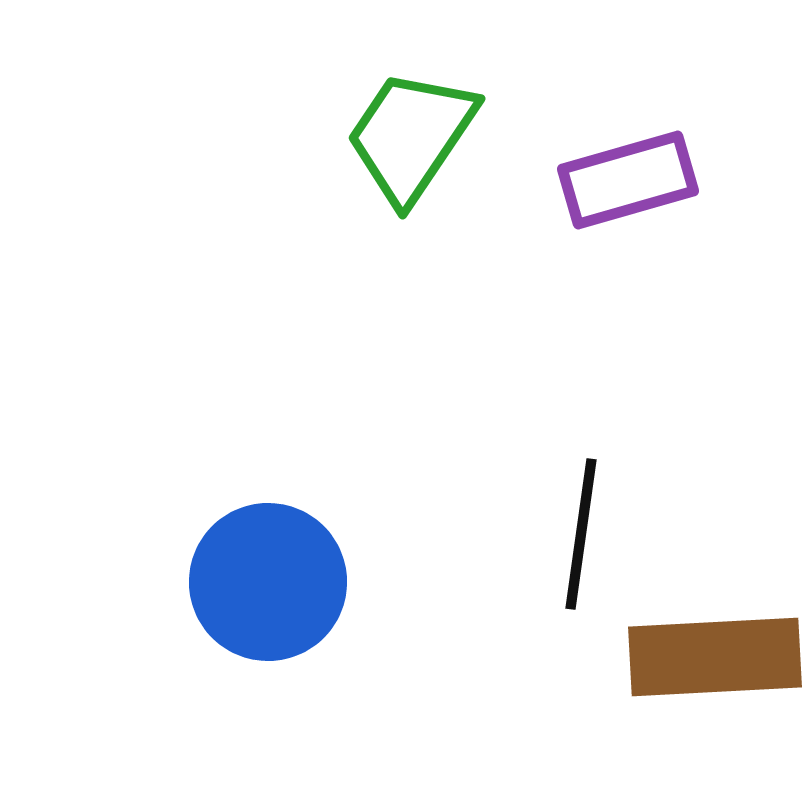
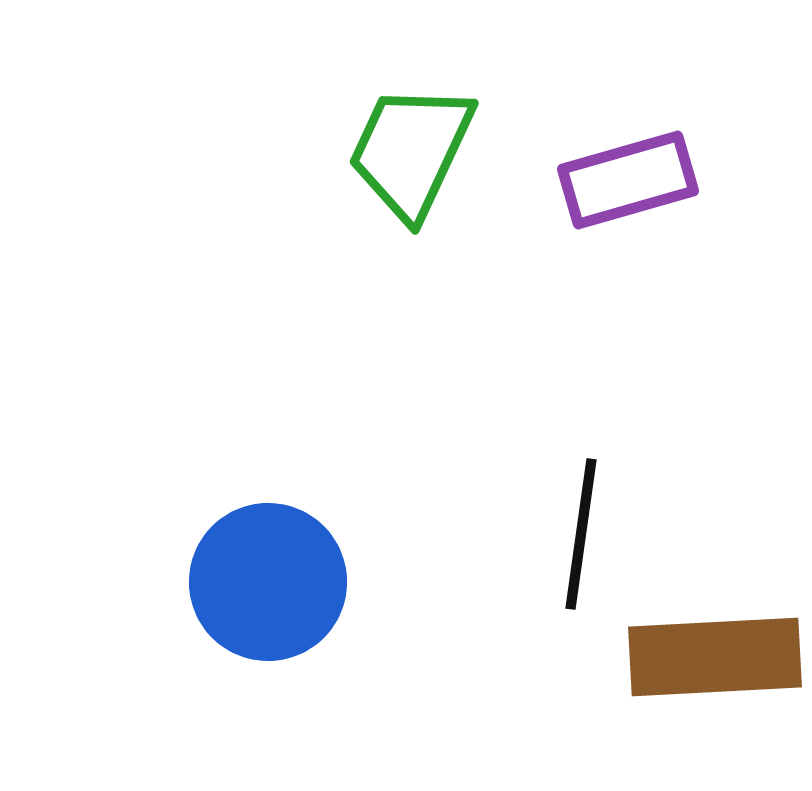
green trapezoid: moved 15 px down; rotated 9 degrees counterclockwise
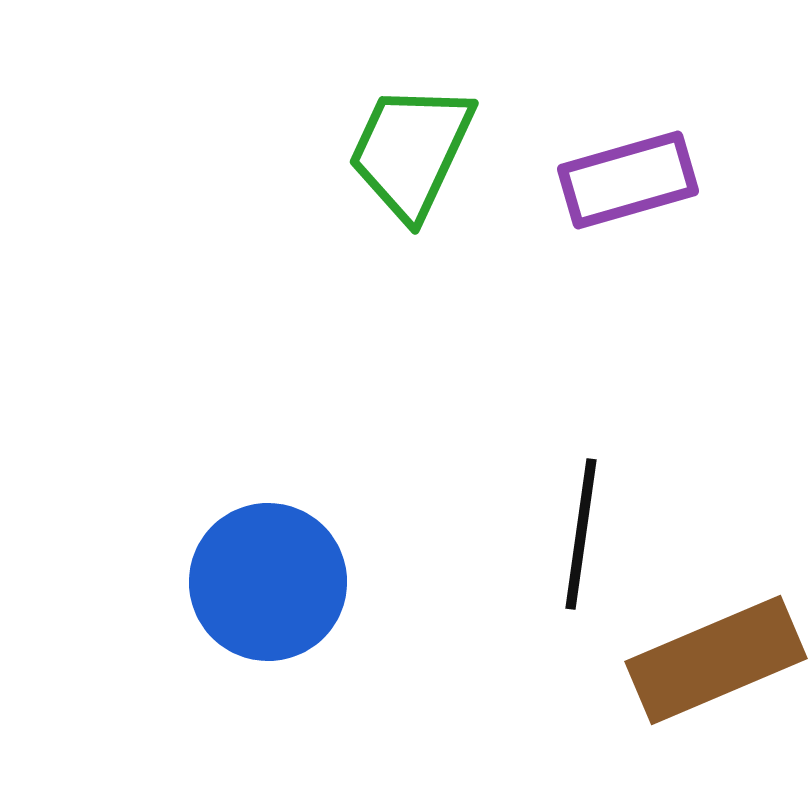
brown rectangle: moved 1 px right, 3 px down; rotated 20 degrees counterclockwise
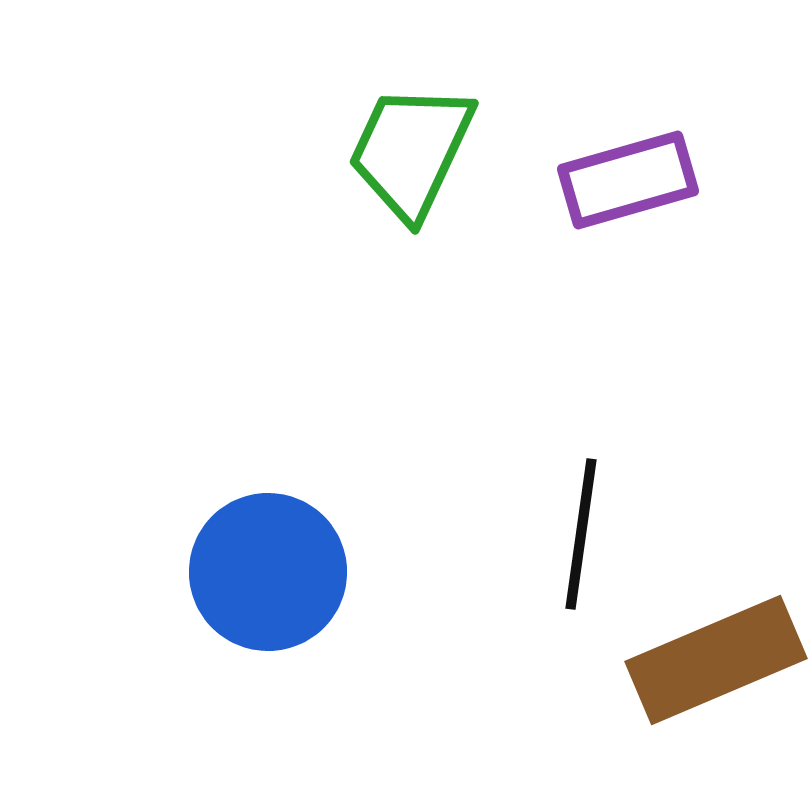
blue circle: moved 10 px up
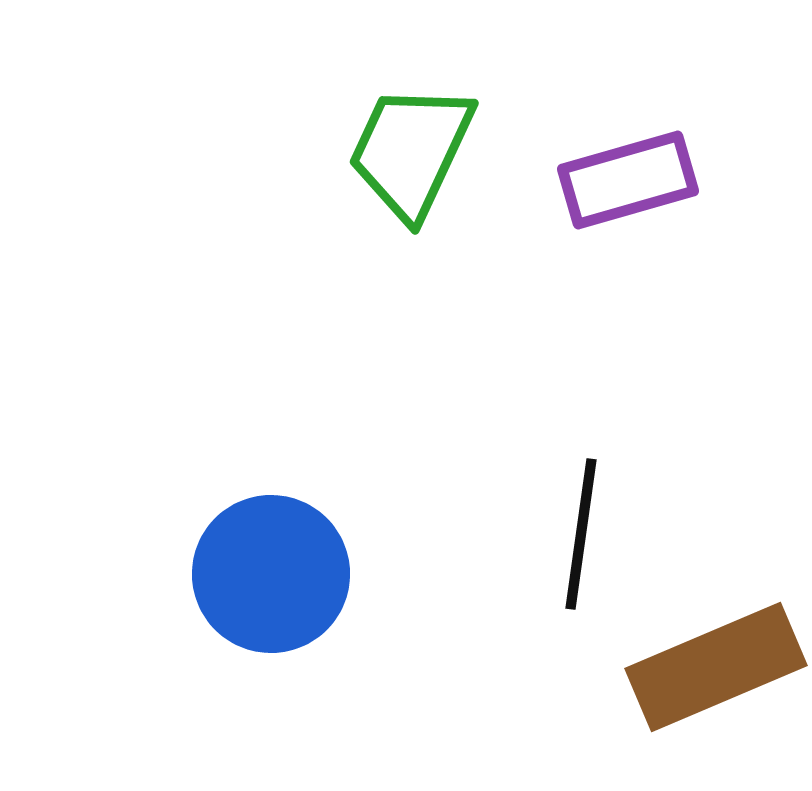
blue circle: moved 3 px right, 2 px down
brown rectangle: moved 7 px down
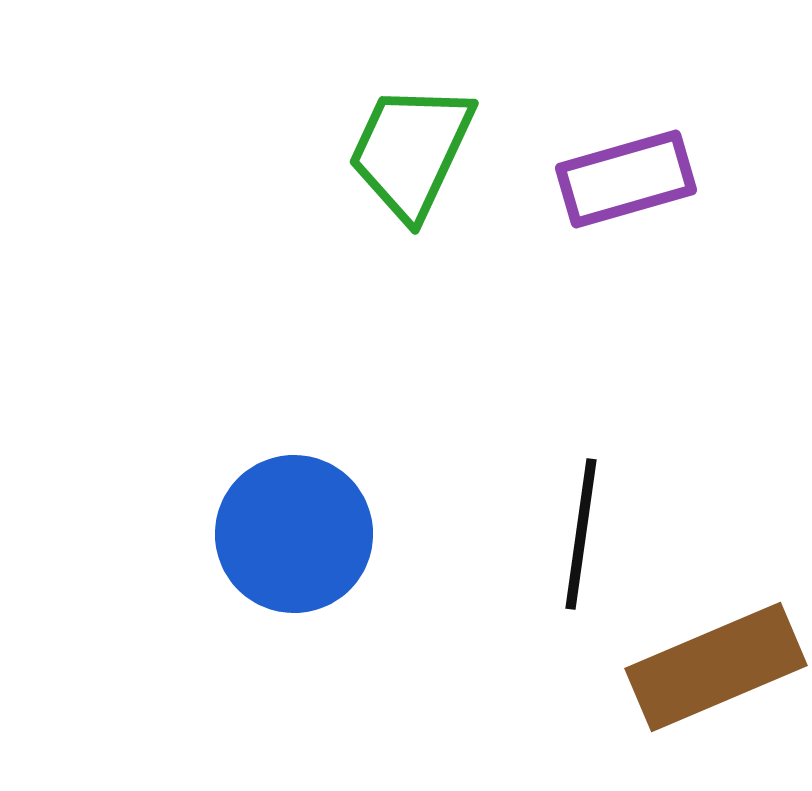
purple rectangle: moved 2 px left, 1 px up
blue circle: moved 23 px right, 40 px up
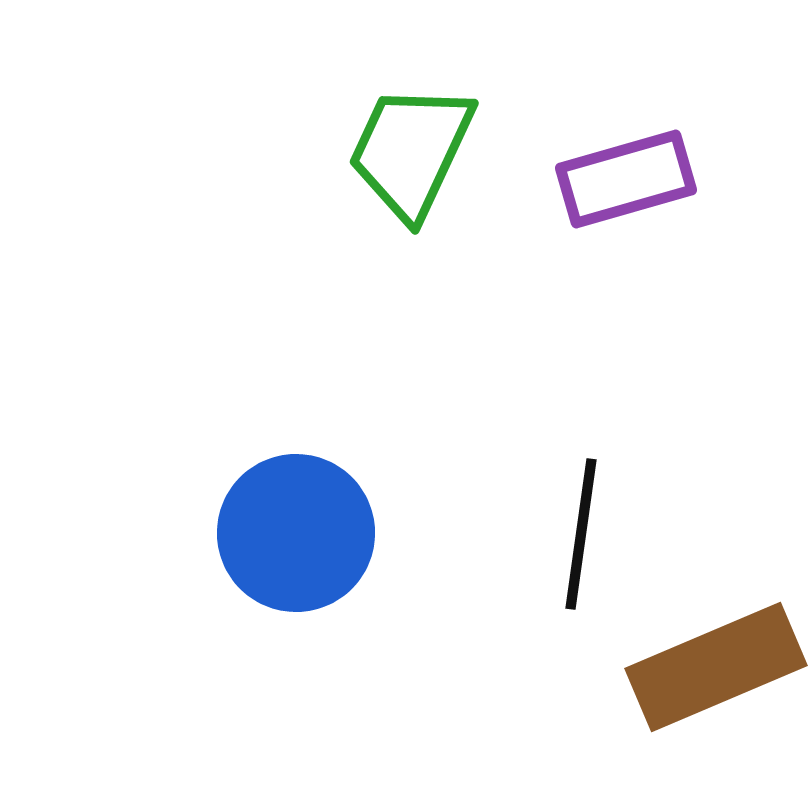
blue circle: moved 2 px right, 1 px up
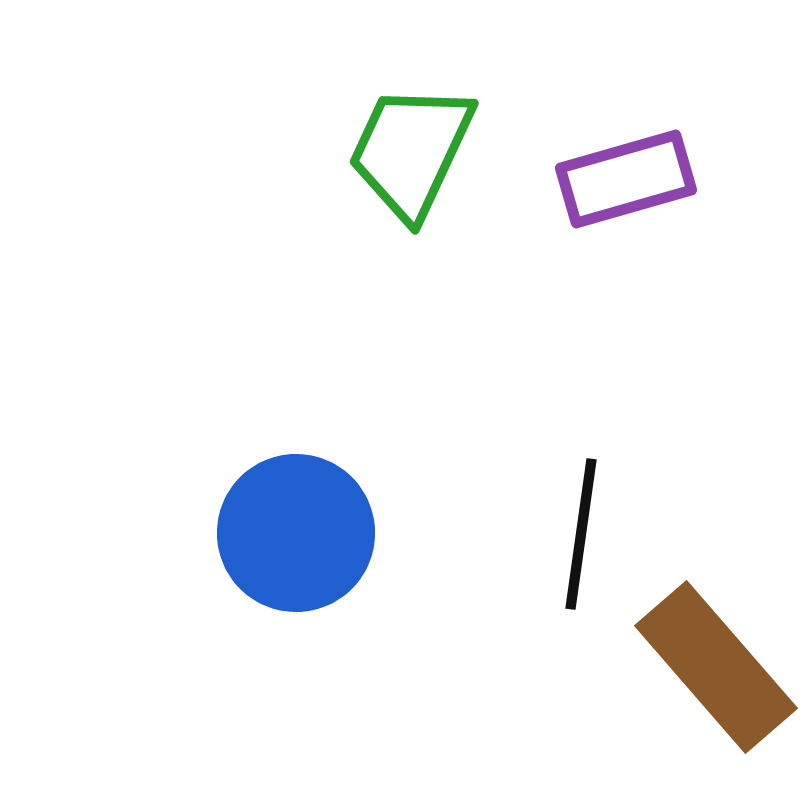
brown rectangle: rotated 72 degrees clockwise
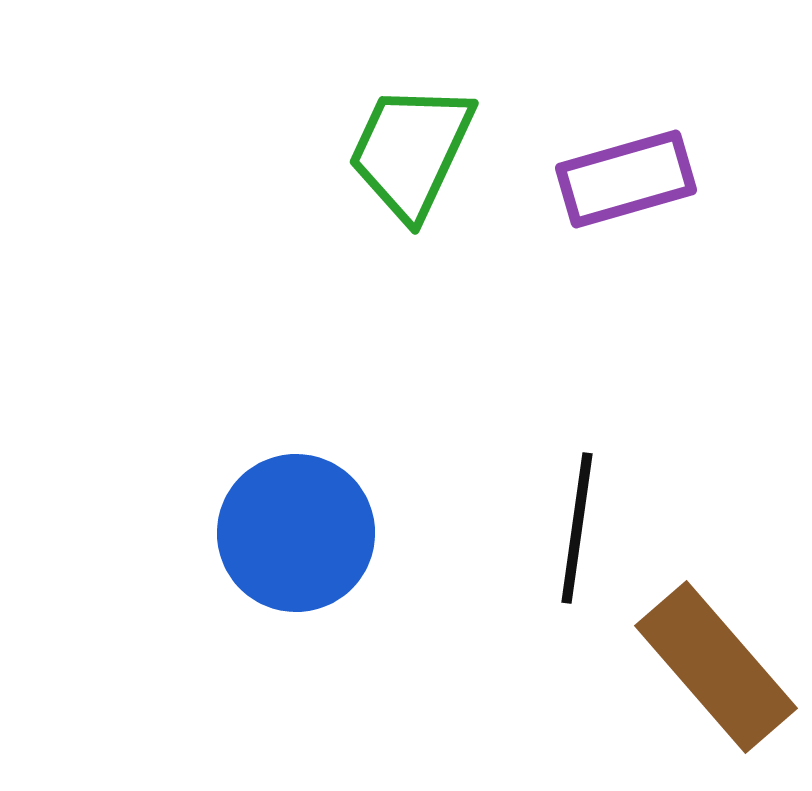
black line: moved 4 px left, 6 px up
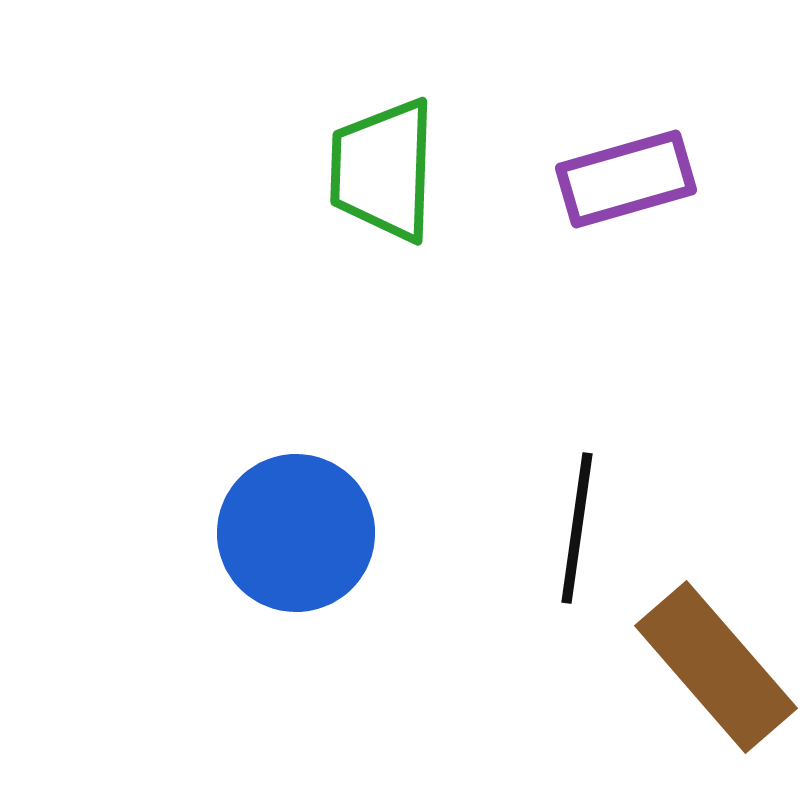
green trapezoid: moved 28 px left, 19 px down; rotated 23 degrees counterclockwise
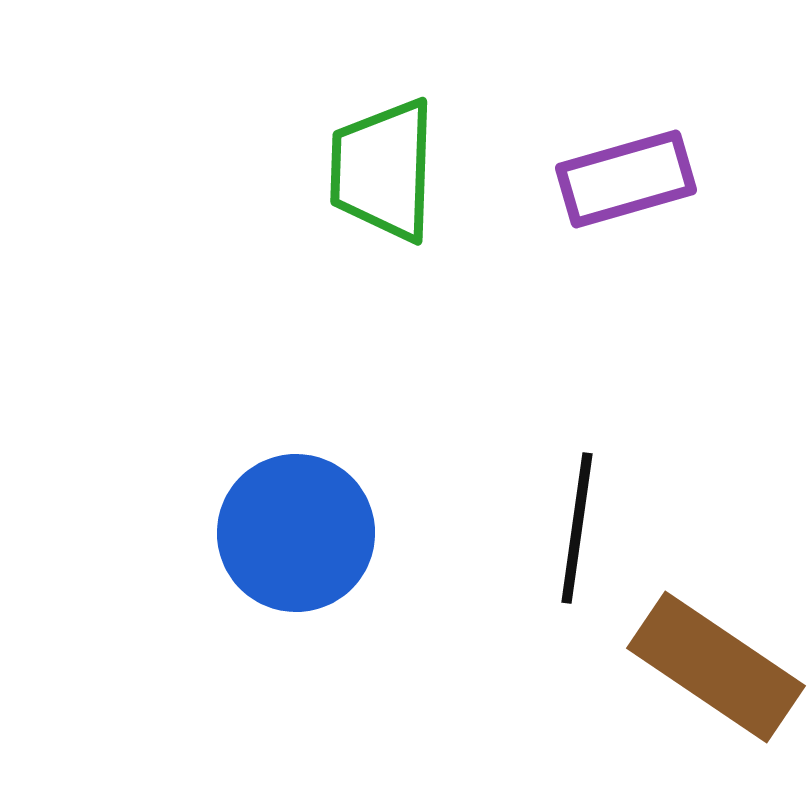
brown rectangle: rotated 15 degrees counterclockwise
